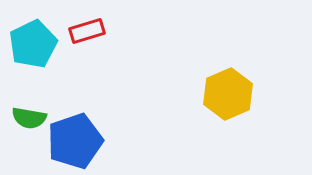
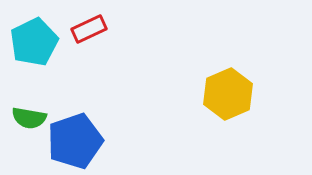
red rectangle: moved 2 px right, 2 px up; rotated 8 degrees counterclockwise
cyan pentagon: moved 1 px right, 2 px up
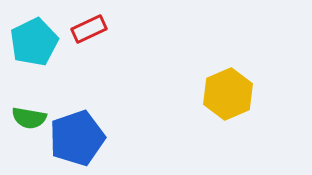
blue pentagon: moved 2 px right, 3 px up
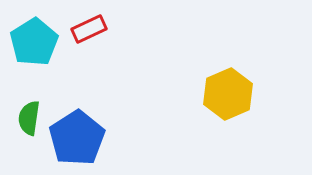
cyan pentagon: rotated 6 degrees counterclockwise
green semicircle: rotated 88 degrees clockwise
blue pentagon: rotated 14 degrees counterclockwise
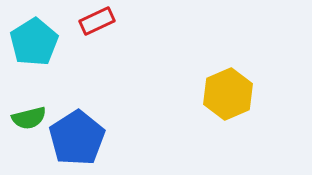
red rectangle: moved 8 px right, 8 px up
green semicircle: rotated 112 degrees counterclockwise
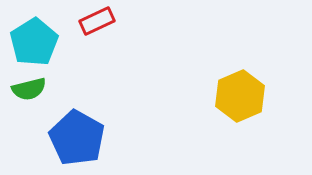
yellow hexagon: moved 12 px right, 2 px down
green semicircle: moved 29 px up
blue pentagon: rotated 10 degrees counterclockwise
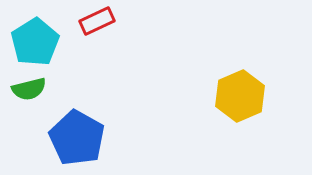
cyan pentagon: moved 1 px right
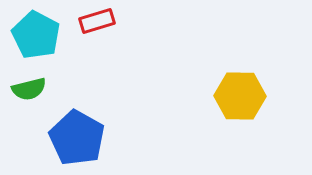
red rectangle: rotated 8 degrees clockwise
cyan pentagon: moved 1 px right, 7 px up; rotated 12 degrees counterclockwise
yellow hexagon: rotated 24 degrees clockwise
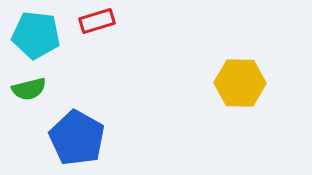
cyan pentagon: rotated 21 degrees counterclockwise
yellow hexagon: moved 13 px up
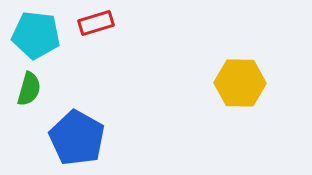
red rectangle: moved 1 px left, 2 px down
green semicircle: rotated 60 degrees counterclockwise
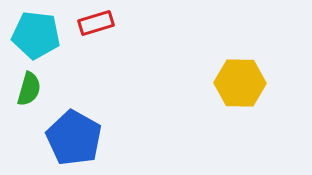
blue pentagon: moved 3 px left
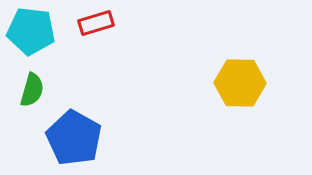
cyan pentagon: moved 5 px left, 4 px up
green semicircle: moved 3 px right, 1 px down
